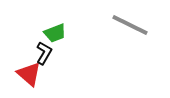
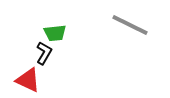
green trapezoid: rotated 15 degrees clockwise
red triangle: moved 1 px left, 6 px down; rotated 16 degrees counterclockwise
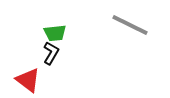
black L-shape: moved 7 px right
red triangle: rotated 12 degrees clockwise
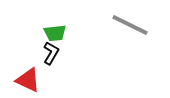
red triangle: rotated 12 degrees counterclockwise
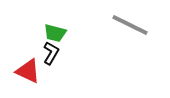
green trapezoid: rotated 20 degrees clockwise
red triangle: moved 9 px up
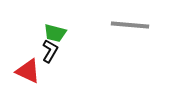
gray line: rotated 21 degrees counterclockwise
black L-shape: moved 1 px left, 2 px up
